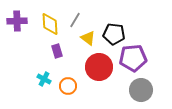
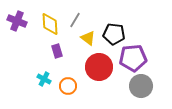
purple cross: rotated 24 degrees clockwise
gray circle: moved 4 px up
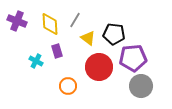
cyan cross: moved 8 px left, 18 px up
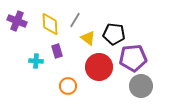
cyan cross: rotated 24 degrees counterclockwise
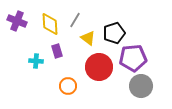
black pentagon: moved 1 px up; rotated 25 degrees counterclockwise
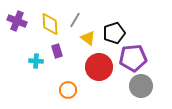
orange circle: moved 4 px down
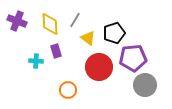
purple rectangle: moved 1 px left
gray circle: moved 4 px right, 1 px up
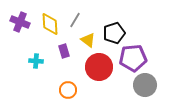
purple cross: moved 3 px right, 1 px down
yellow triangle: moved 2 px down
purple rectangle: moved 8 px right
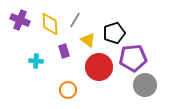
purple cross: moved 2 px up
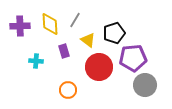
purple cross: moved 6 px down; rotated 24 degrees counterclockwise
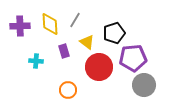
yellow triangle: moved 1 px left, 2 px down
gray circle: moved 1 px left
